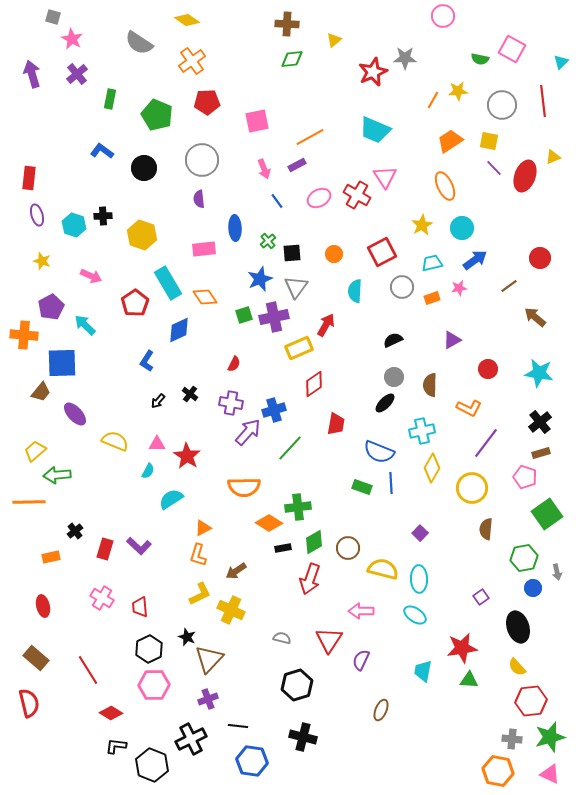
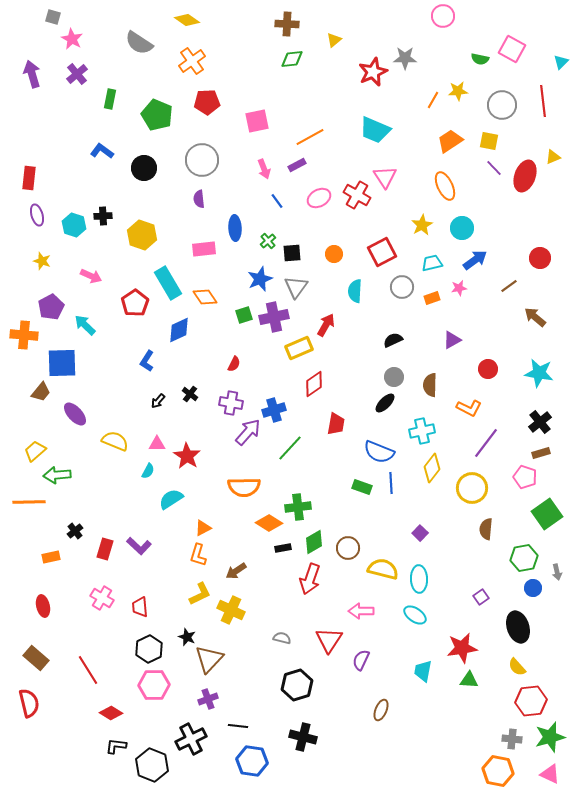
yellow diamond at (432, 468): rotated 8 degrees clockwise
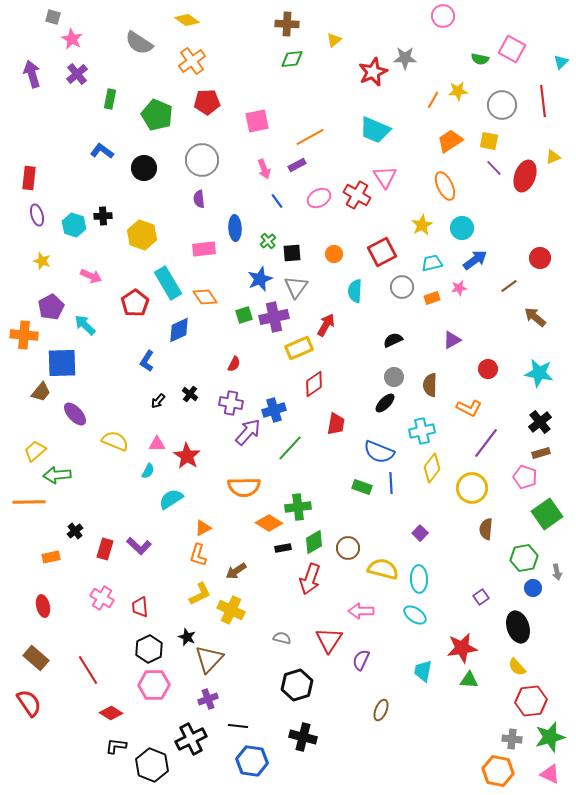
red semicircle at (29, 703): rotated 20 degrees counterclockwise
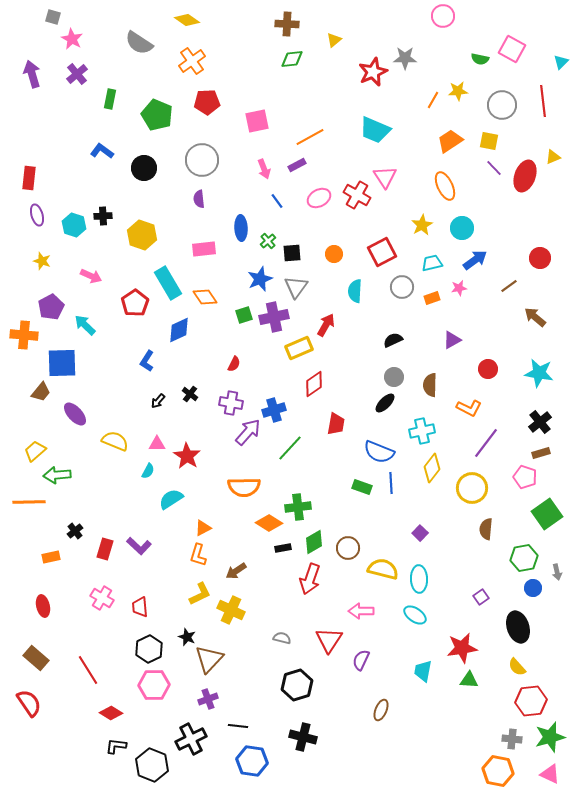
blue ellipse at (235, 228): moved 6 px right
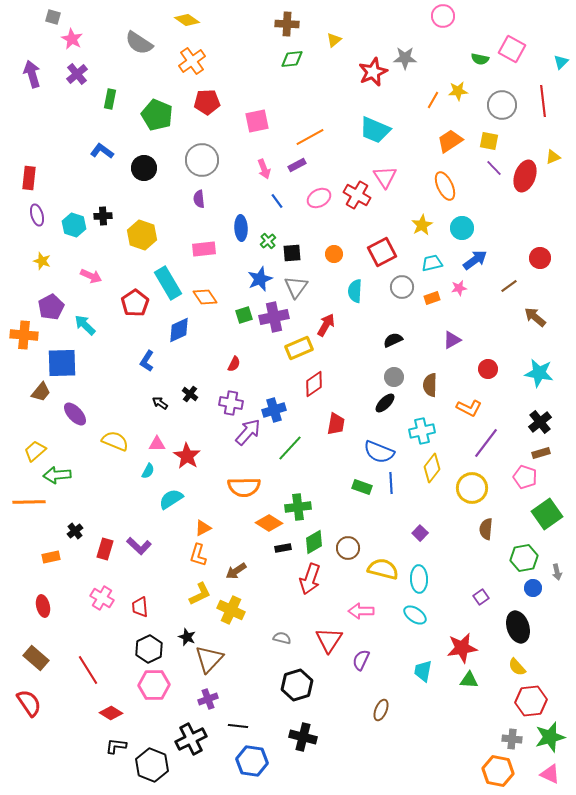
black arrow at (158, 401): moved 2 px right, 2 px down; rotated 84 degrees clockwise
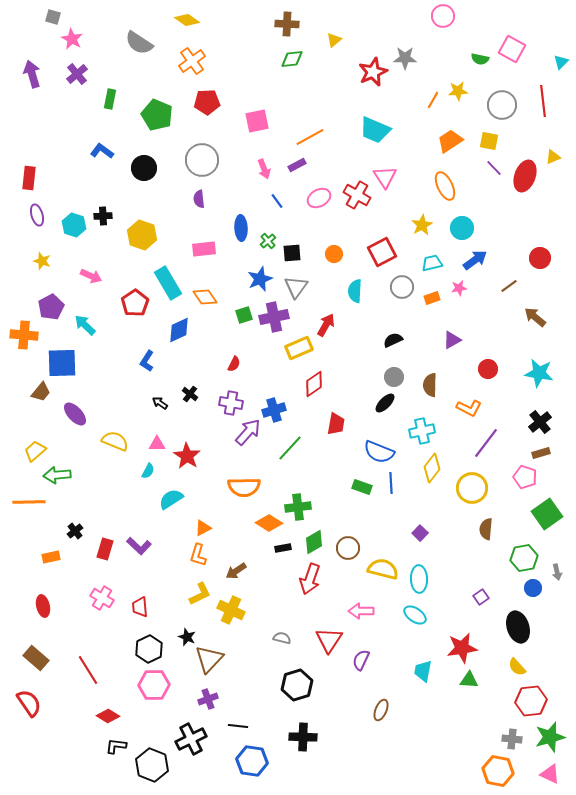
red diamond at (111, 713): moved 3 px left, 3 px down
black cross at (303, 737): rotated 12 degrees counterclockwise
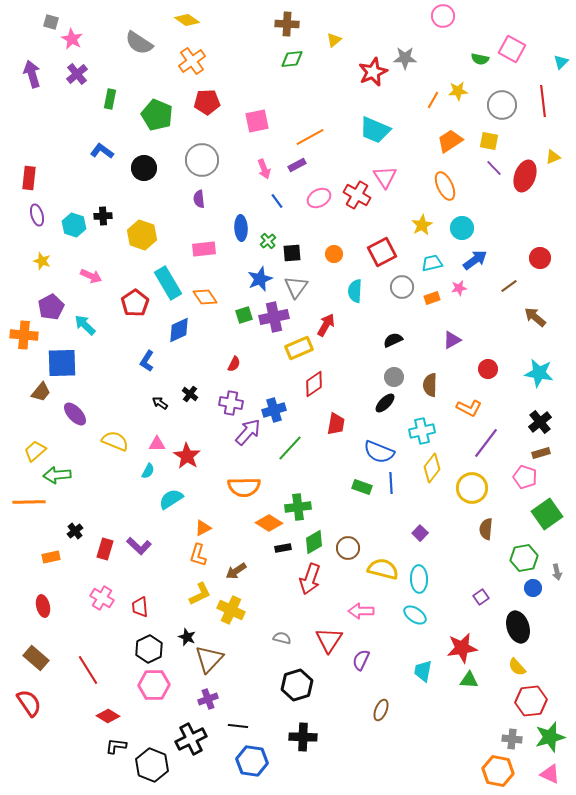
gray square at (53, 17): moved 2 px left, 5 px down
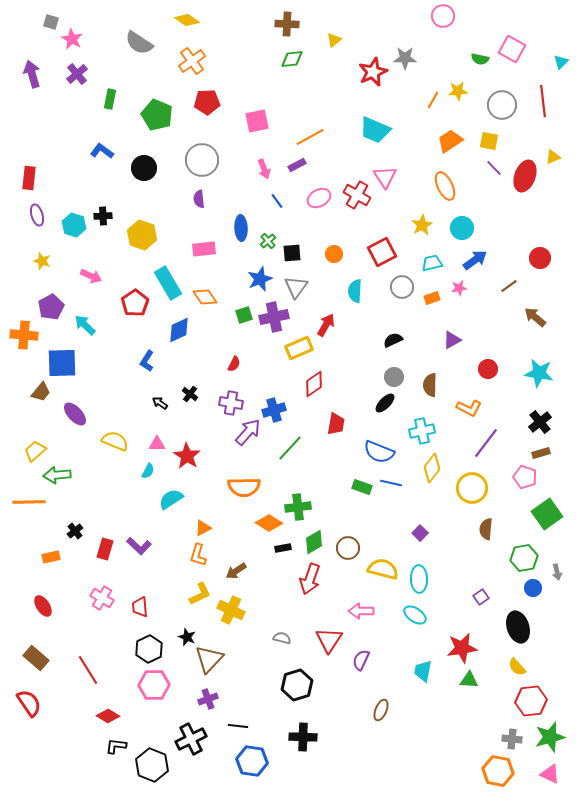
blue line at (391, 483): rotated 75 degrees counterclockwise
red ellipse at (43, 606): rotated 20 degrees counterclockwise
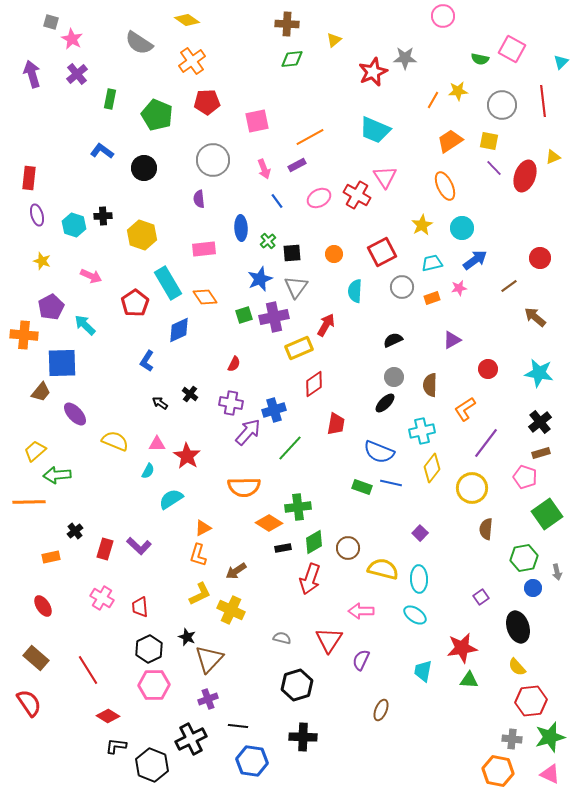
gray circle at (202, 160): moved 11 px right
orange L-shape at (469, 408): moved 4 px left, 1 px down; rotated 120 degrees clockwise
